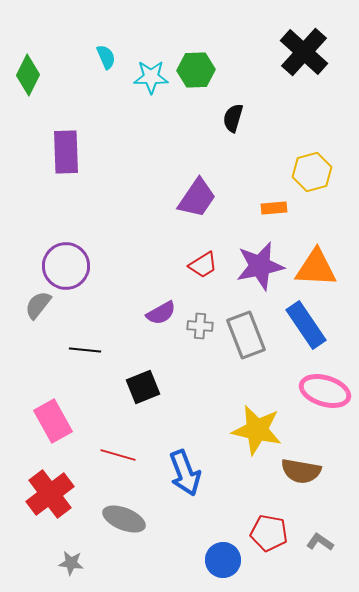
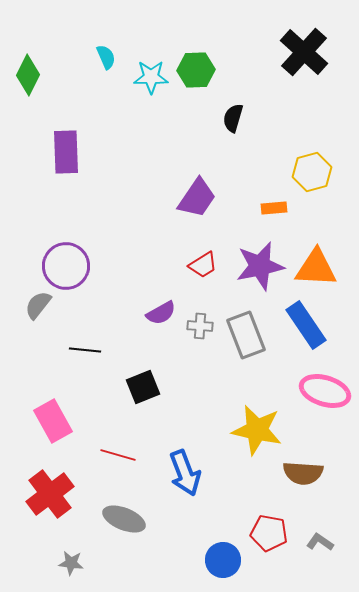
brown semicircle: moved 2 px right, 2 px down; rotated 6 degrees counterclockwise
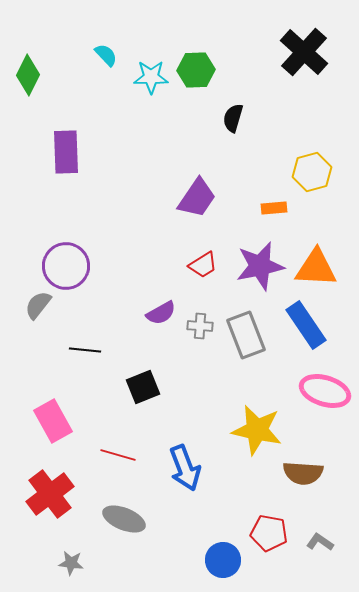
cyan semicircle: moved 2 px up; rotated 20 degrees counterclockwise
blue arrow: moved 5 px up
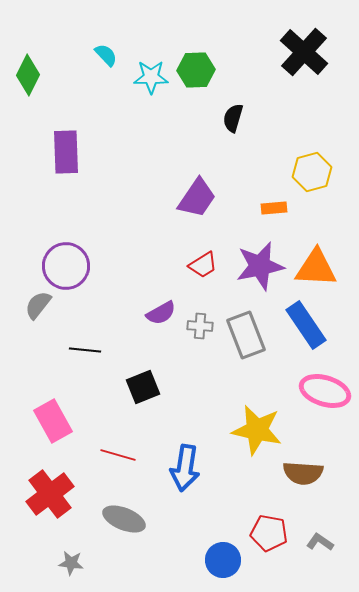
blue arrow: rotated 30 degrees clockwise
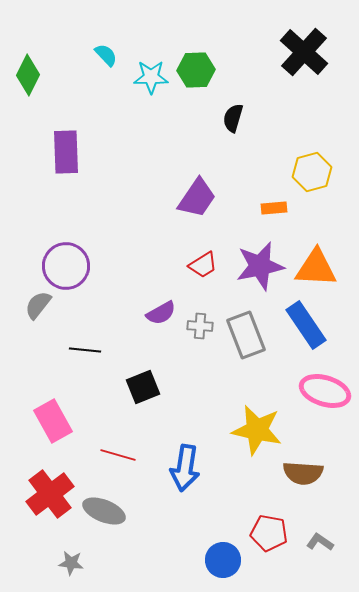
gray ellipse: moved 20 px left, 8 px up
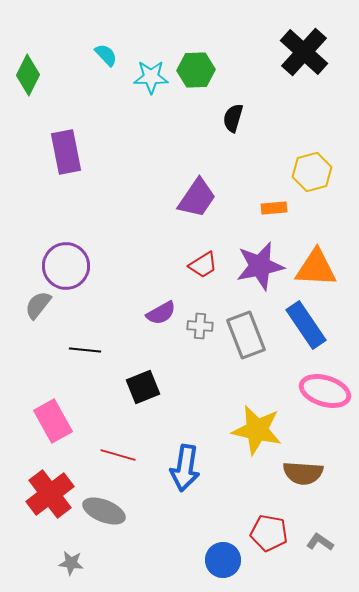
purple rectangle: rotated 9 degrees counterclockwise
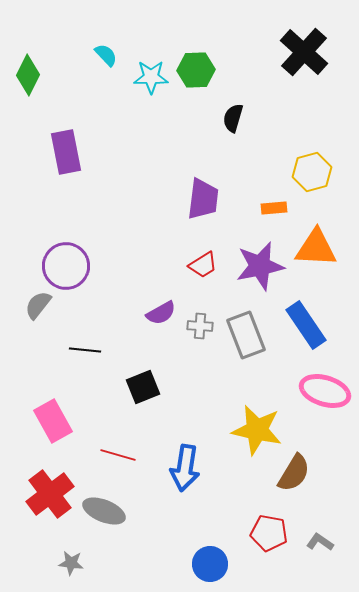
purple trapezoid: moved 6 px right, 1 px down; rotated 27 degrees counterclockwise
orange triangle: moved 20 px up
brown semicircle: moved 9 px left; rotated 63 degrees counterclockwise
blue circle: moved 13 px left, 4 px down
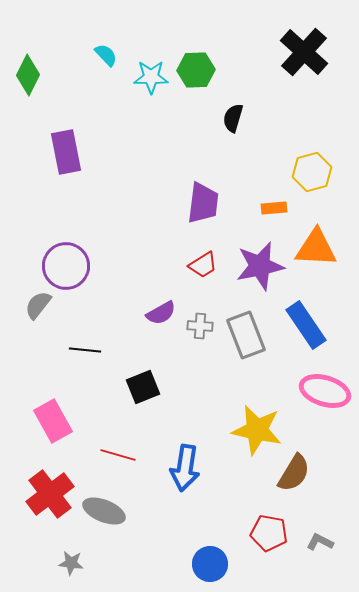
purple trapezoid: moved 4 px down
gray L-shape: rotated 8 degrees counterclockwise
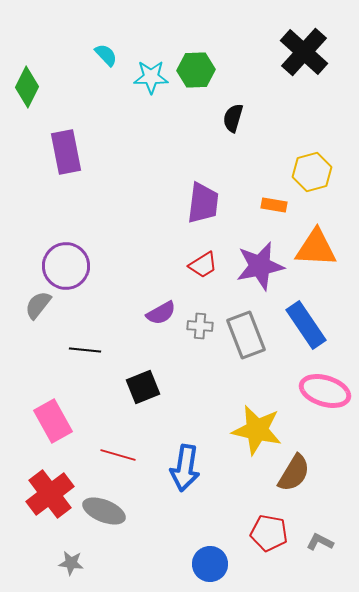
green diamond: moved 1 px left, 12 px down
orange rectangle: moved 3 px up; rotated 15 degrees clockwise
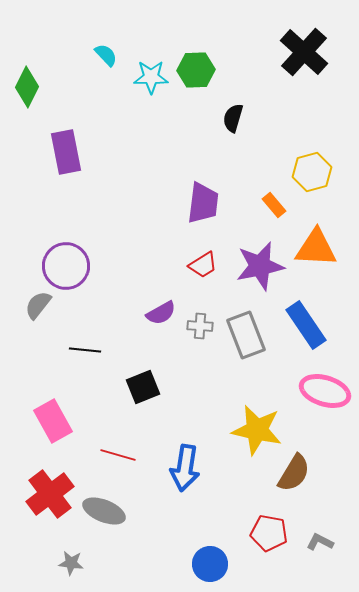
orange rectangle: rotated 40 degrees clockwise
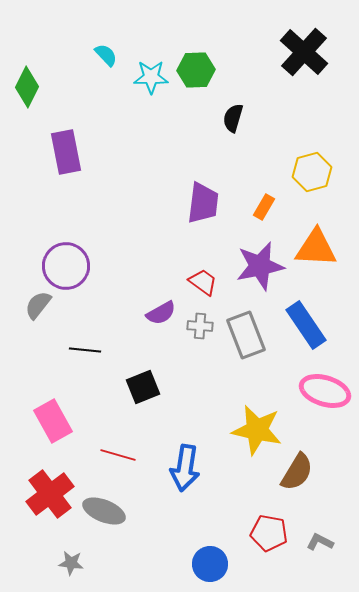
orange rectangle: moved 10 px left, 2 px down; rotated 70 degrees clockwise
red trapezoid: moved 17 px down; rotated 112 degrees counterclockwise
brown semicircle: moved 3 px right, 1 px up
